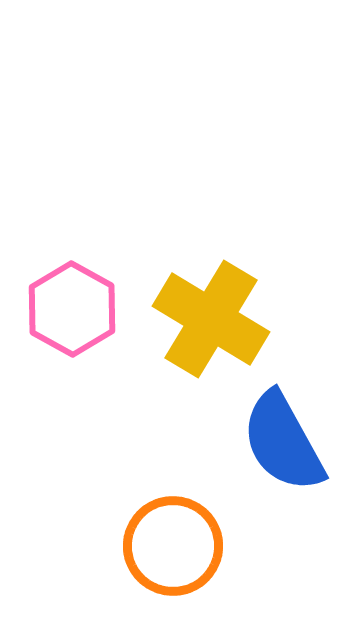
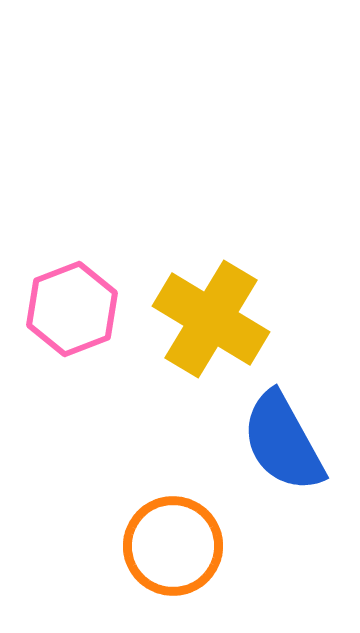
pink hexagon: rotated 10 degrees clockwise
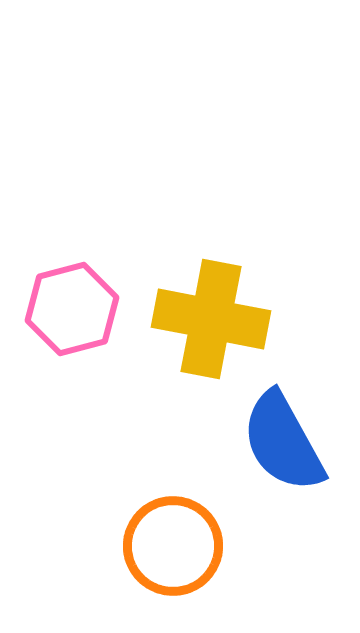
pink hexagon: rotated 6 degrees clockwise
yellow cross: rotated 20 degrees counterclockwise
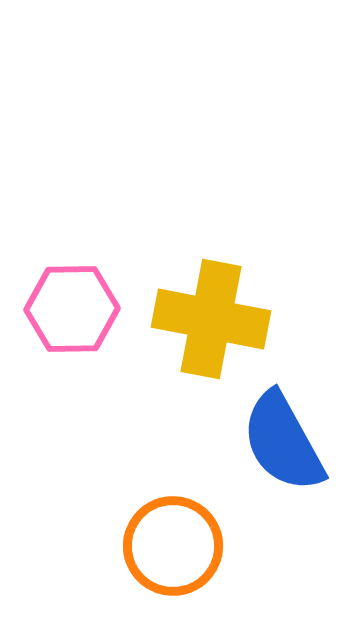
pink hexagon: rotated 14 degrees clockwise
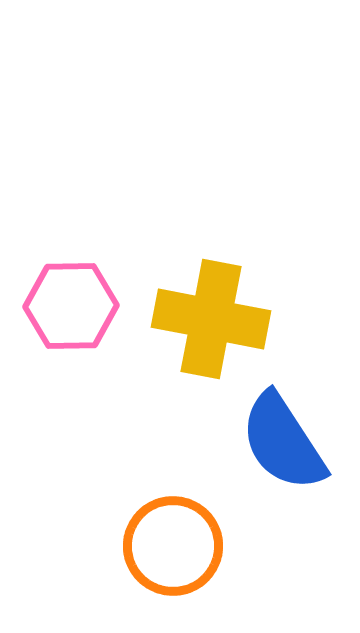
pink hexagon: moved 1 px left, 3 px up
blue semicircle: rotated 4 degrees counterclockwise
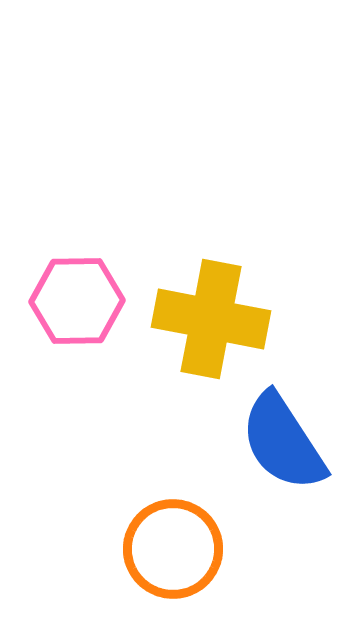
pink hexagon: moved 6 px right, 5 px up
orange circle: moved 3 px down
